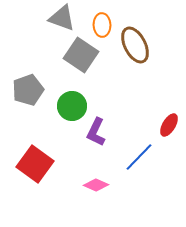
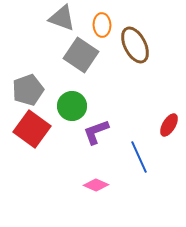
purple L-shape: rotated 44 degrees clockwise
blue line: rotated 68 degrees counterclockwise
red square: moved 3 px left, 35 px up
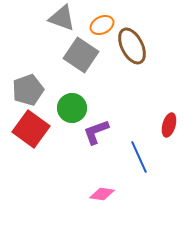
orange ellipse: rotated 65 degrees clockwise
brown ellipse: moved 3 px left, 1 px down
green circle: moved 2 px down
red ellipse: rotated 15 degrees counterclockwise
red square: moved 1 px left
pink diamond: moved 6 px right, 9 px down; rotated 15 degrees counterclockwise
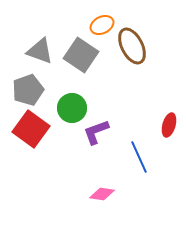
gray triangle: moved 22 px left, 33 px down
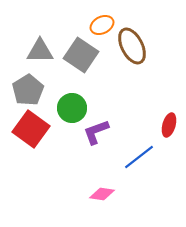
gray triangle: rotated 20 degrees counterclockwise
gray pentagon: rotated 12 degrees counterclockwise
blue line: rotated 76 degrees clockwise
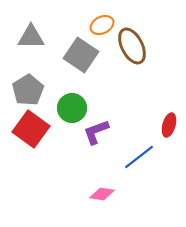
gray triangle: moved 9 px left, 14 px up
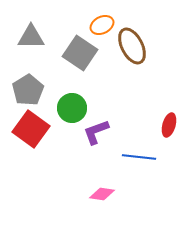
gray square: moved 1 px left, 2 px up
blue line: rotated 44 degrees clockwise
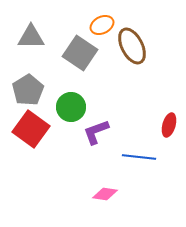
green circle: moved 1 px left, 1 px up
pink diamond: moved 3 px right
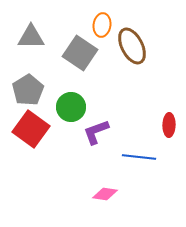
orange ellipse: rotated 55 degrees counterclockwise
red ellipse: rotated 15 degrees counterclockwise
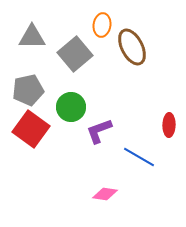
gray triangle: moved 1 px right
brown ellipse: moved 1 px down
gray square: moved 5 px left, 1 px down; rotated 16 degrees clockwise
gray pentagon: rotated 20 degrees clockwise
purple L-shape: moved 3 px right, 1 px up
blue line: rotated 24 degrees clockwise
